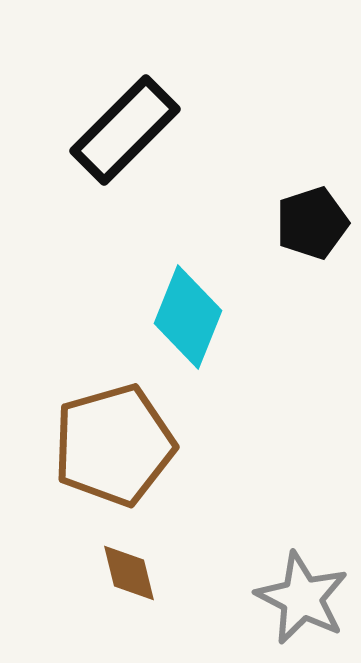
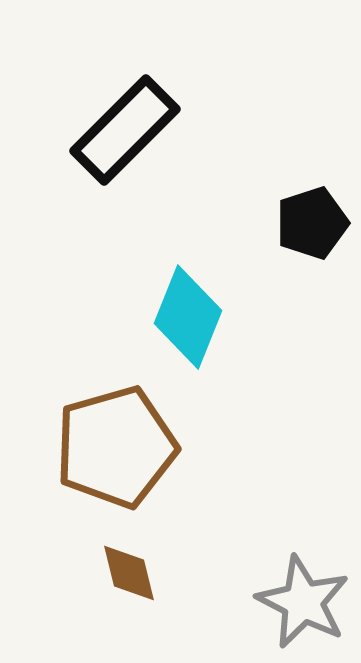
brown pentagon: moved 2 px right, 2 px down
gray star: moved 1 px right, 4 px down
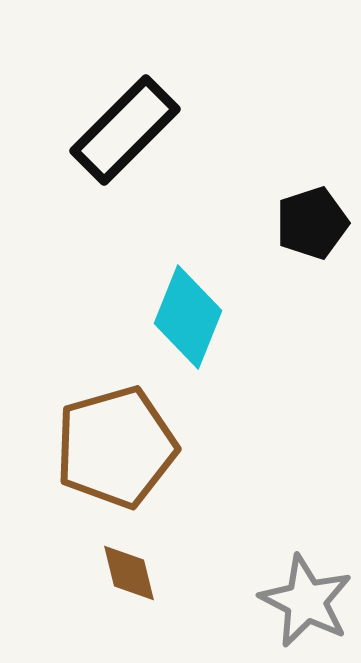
gray star: moved 3 px right, 1 px up
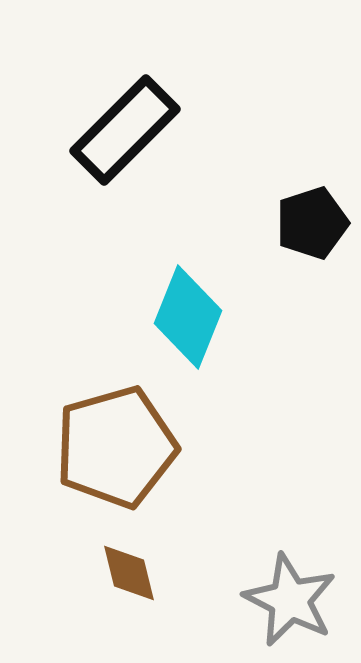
gray star: moved 16 px left, 1 px up
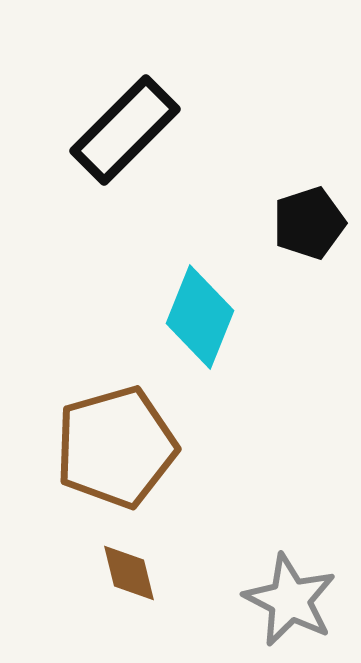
black pentagon: moved 3 px left
cyan diamond: moved 12 px right
